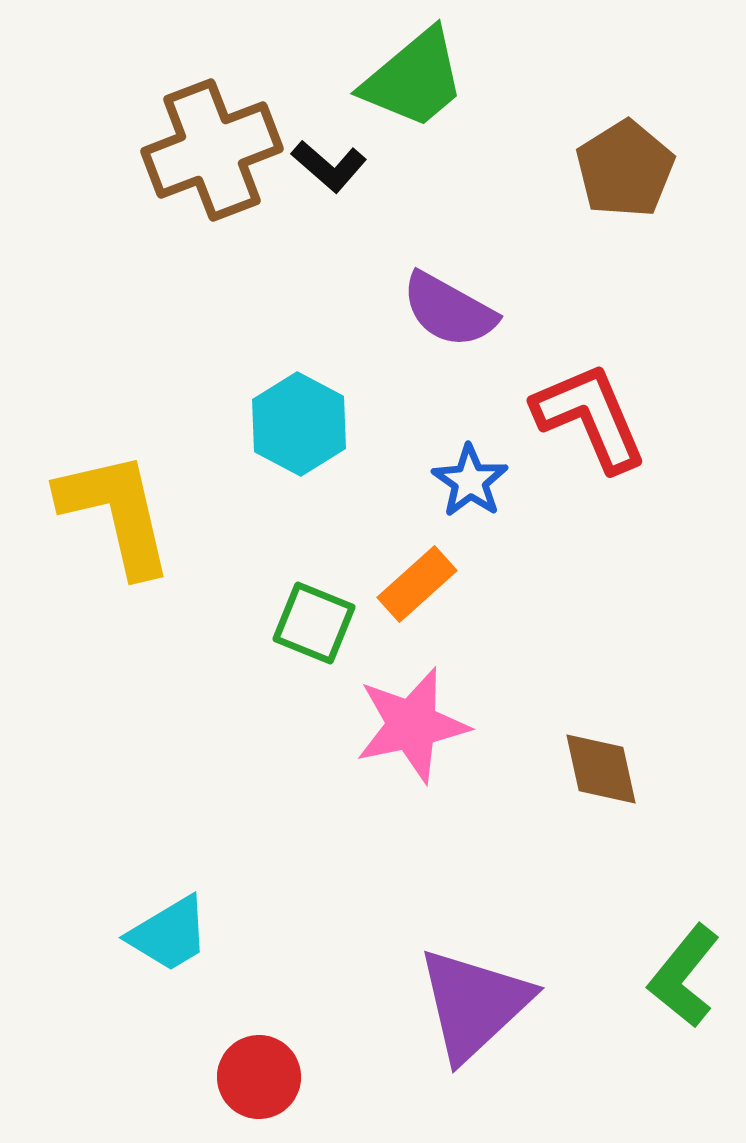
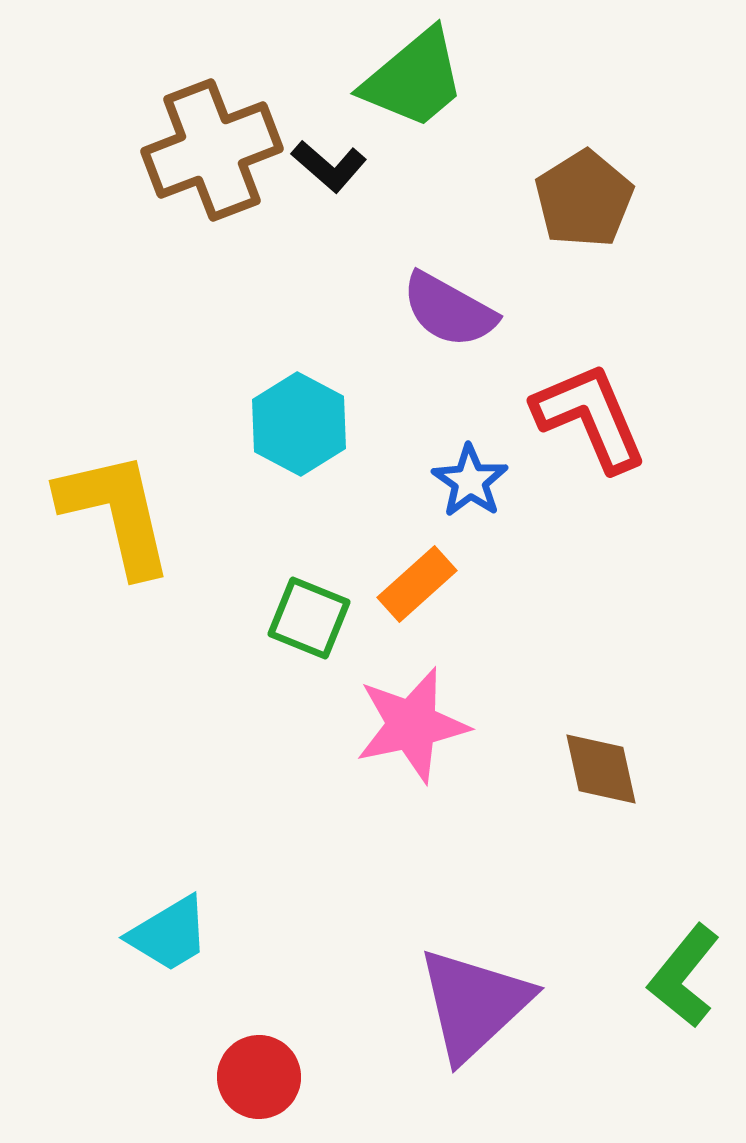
brown pentagon: moved 41 px left, 30 px down
green square: moved 5 px left, 5 px up
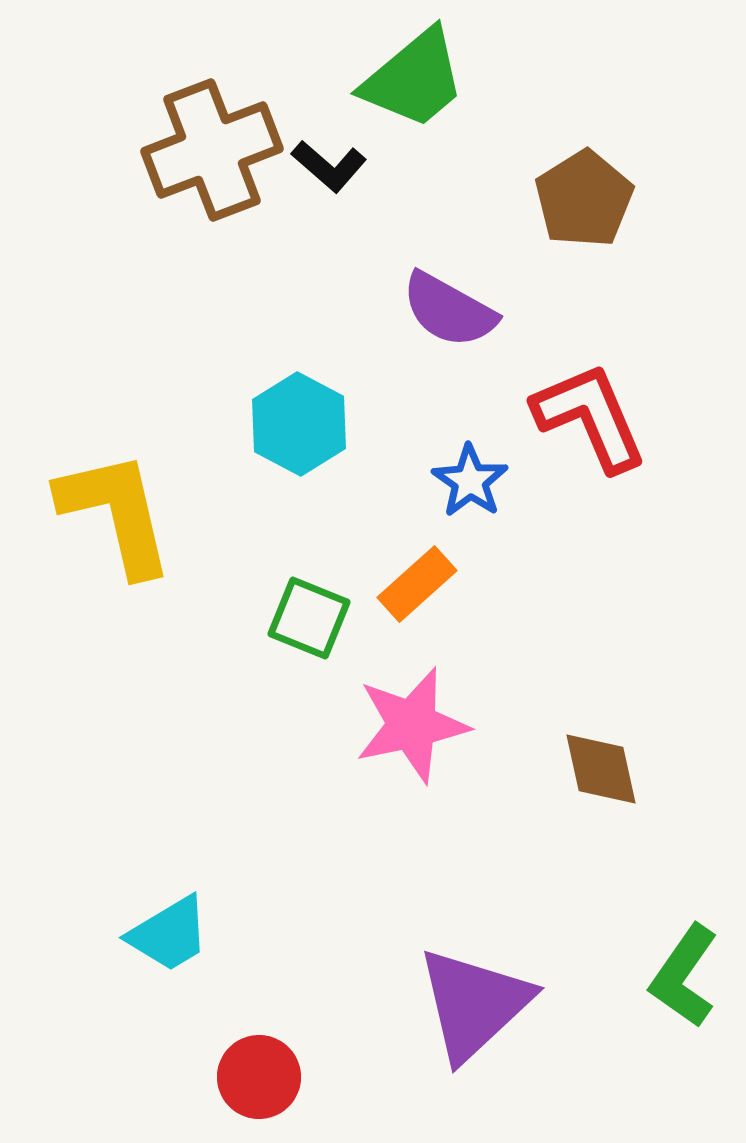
green L-shape: rotated 4 degrees counterclockwise
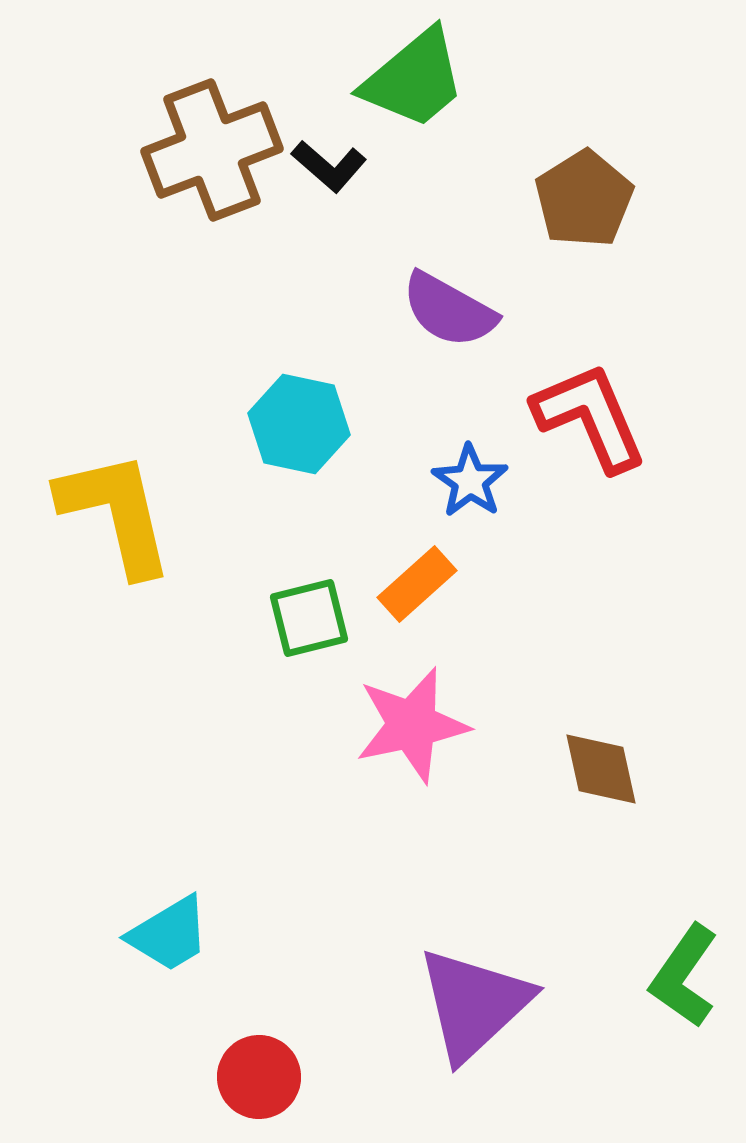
cyan hexagon: rotated 16 degrees counterclockwise
green square: rotated 36 degrees counterclockwise
